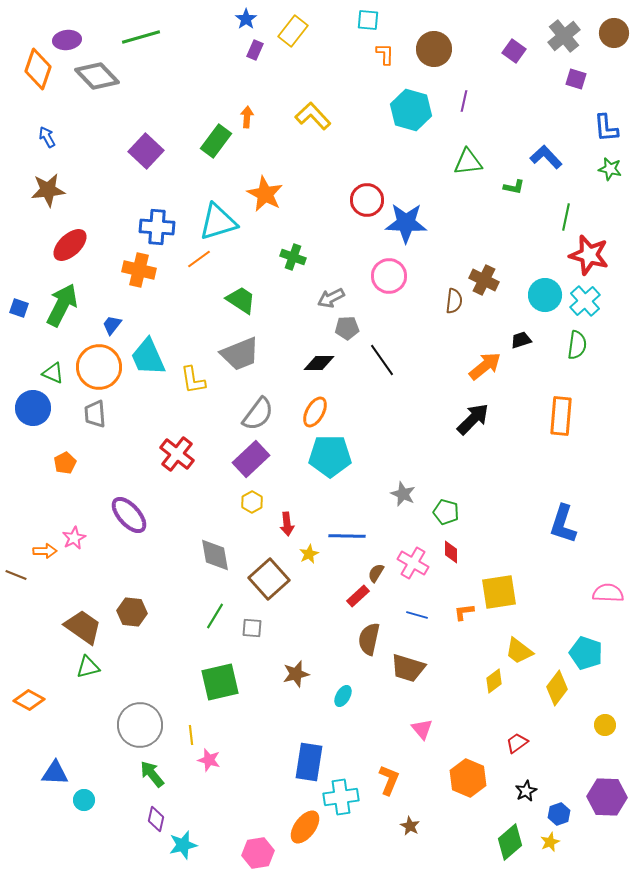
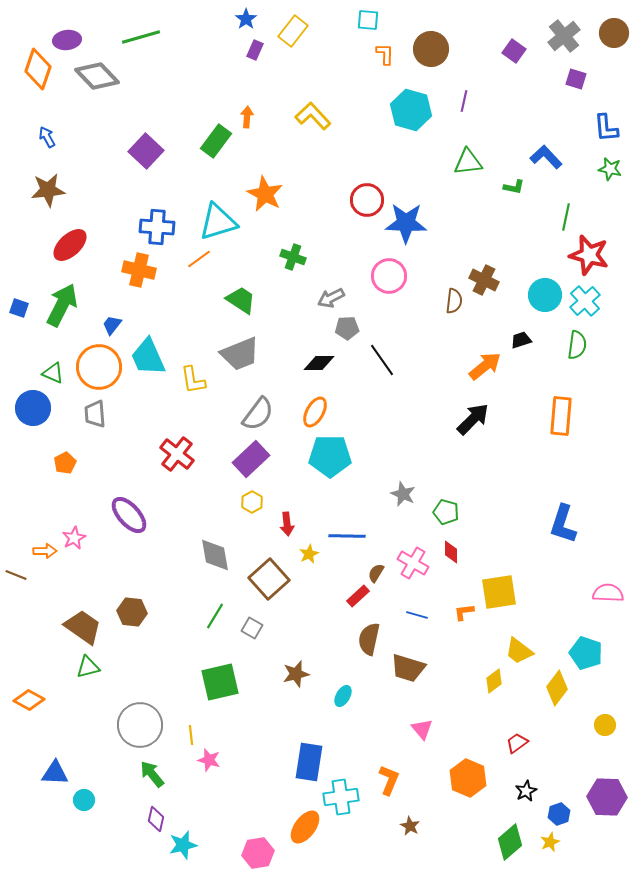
brown circle at (434, 49): moved 3 px left
gray square at (252, 628): rotated 25 degrees clockwise
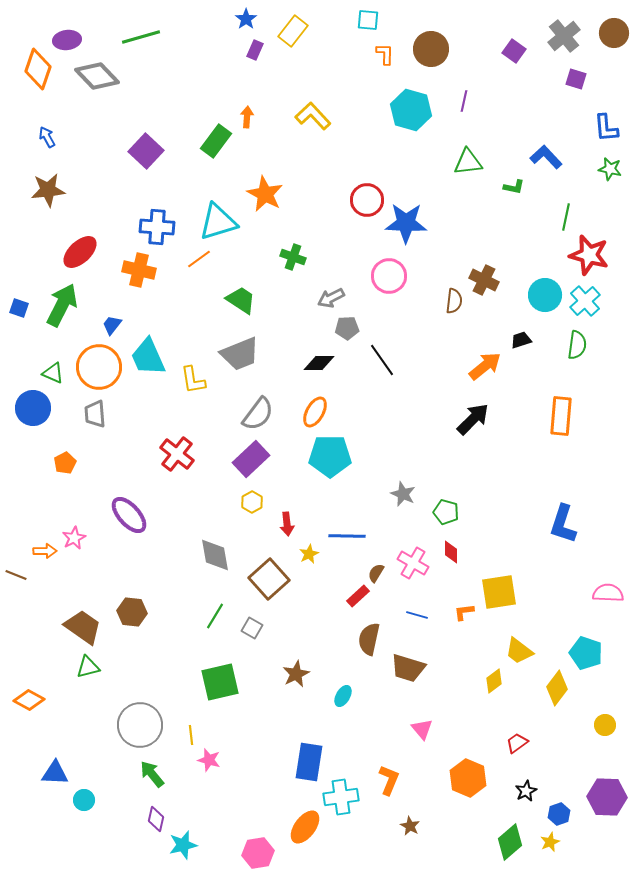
red ellipse at (70, 245): moved 10 px right, 7 px down
brown star at (296, 674): rotated 12 degrees counterclockwise
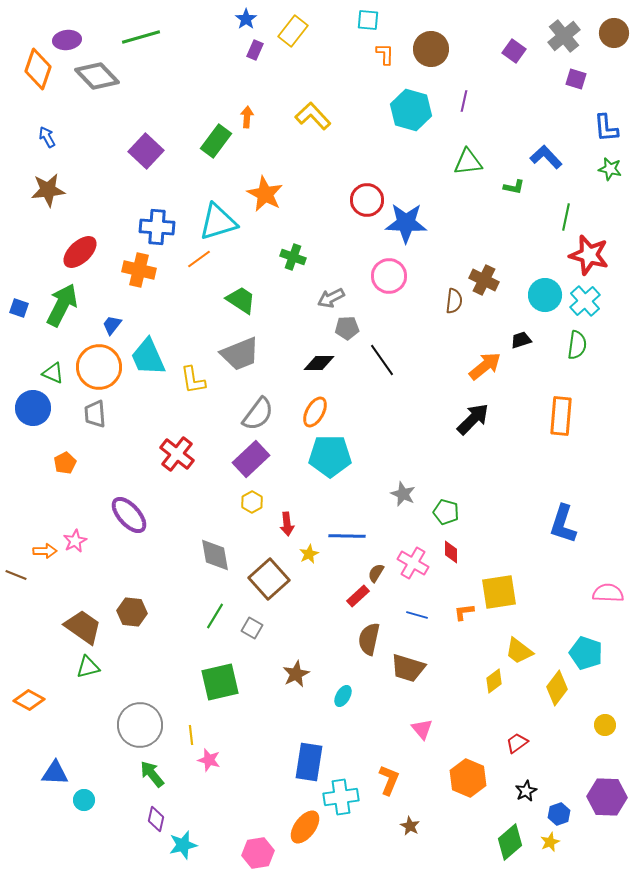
pink star at (74, 538): moved 1 px right, 3 px down
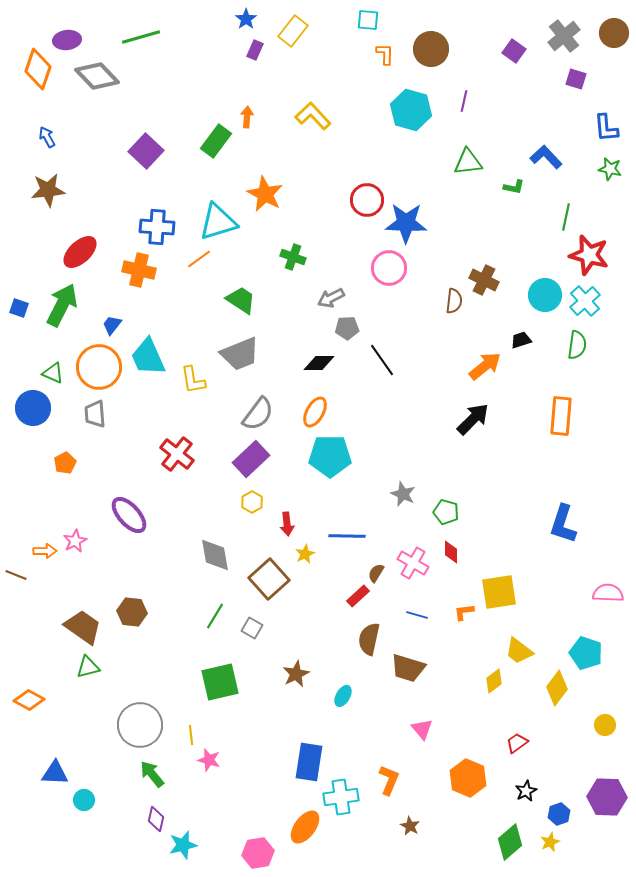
pink circle at (389, 276): moved 8 px up
yellow star at (309, 554): moved 4 px left
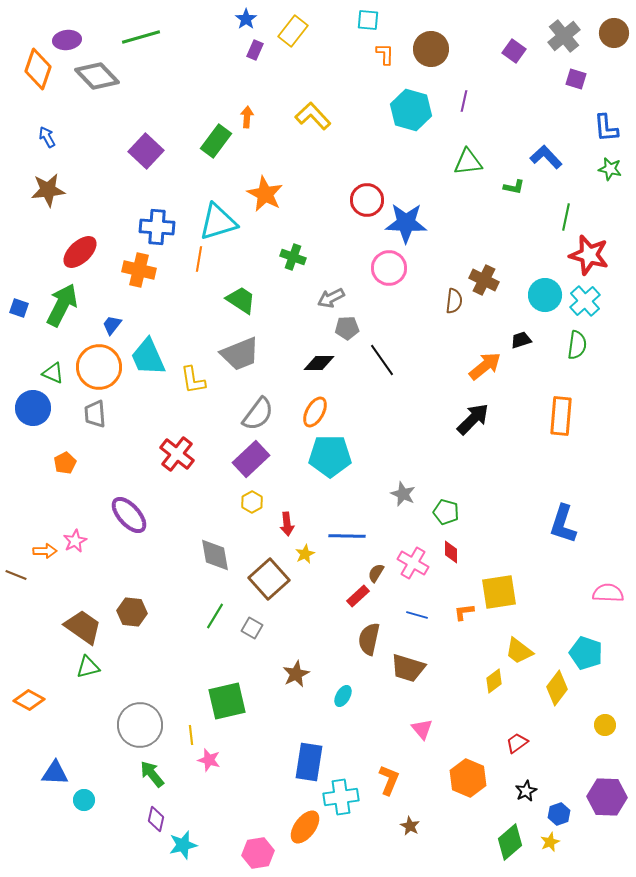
orange line at (199, 259): rotated 45 degrees counterclockwise
green square at (220, 682): moved 7 px right, 19 px down
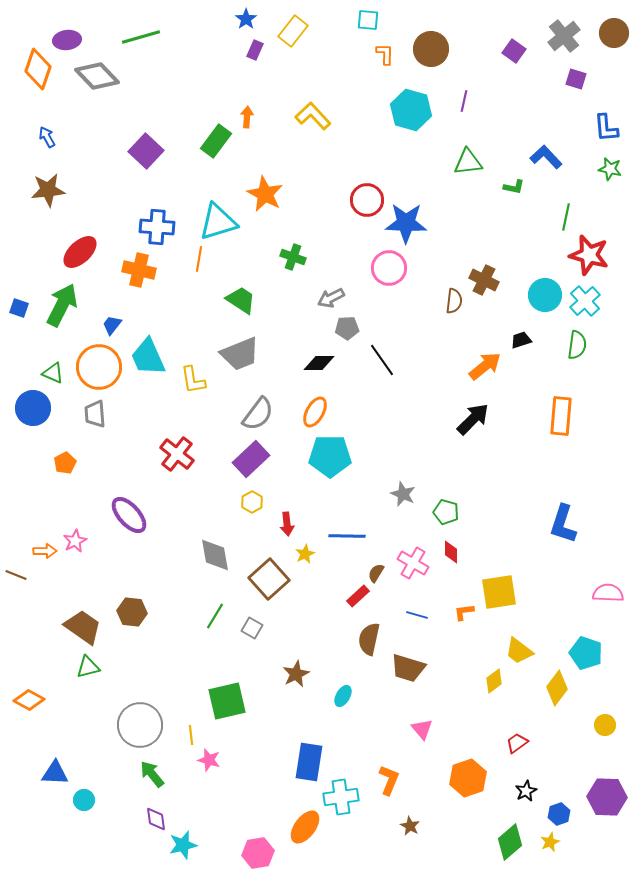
orange hexagon at (468, 778): rotated 18 degrees clockwise
purple diamond at (156, 819): rotated 20 degrees counterclockwise
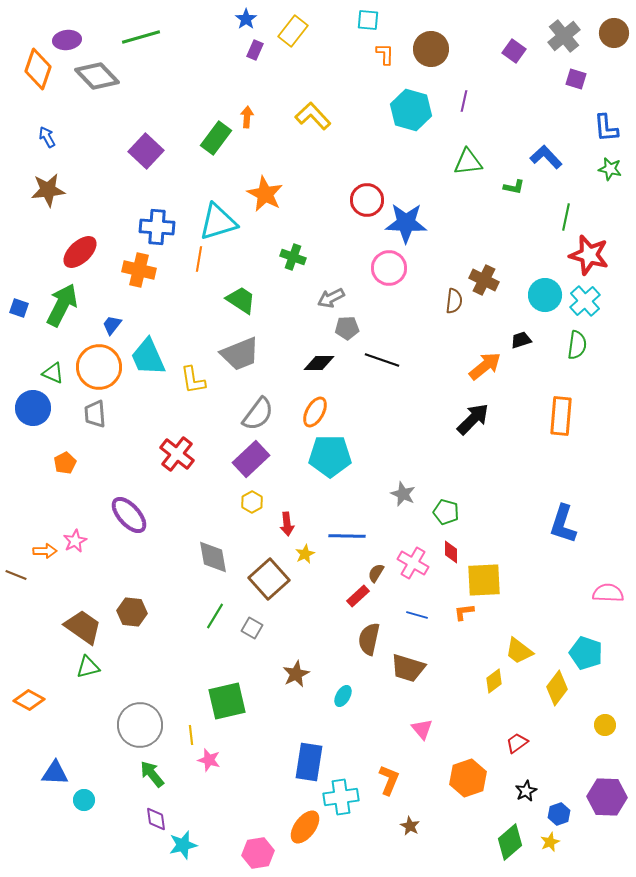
green rectangle at (216, 141): moved 3 px up
black line at (382, 360): rotated 36 degrees counterclockwise
gray diamond at (215, 555): moved 2 px left, 2 px down
yellow square at (499, 592): moved 15 px left, 12 px up; rotated 6 degrees clockwise
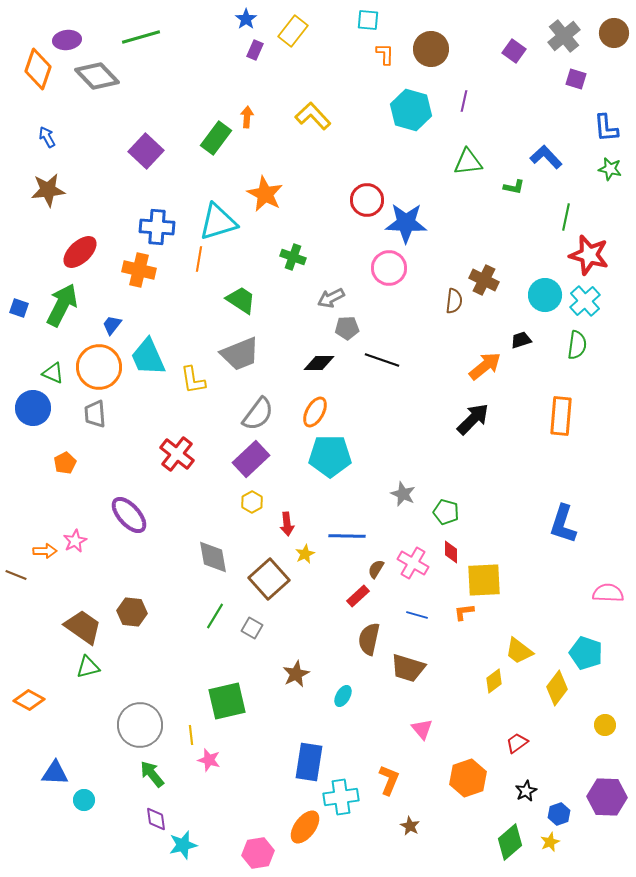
brown semicircle at (376, 573): moved 4 px up
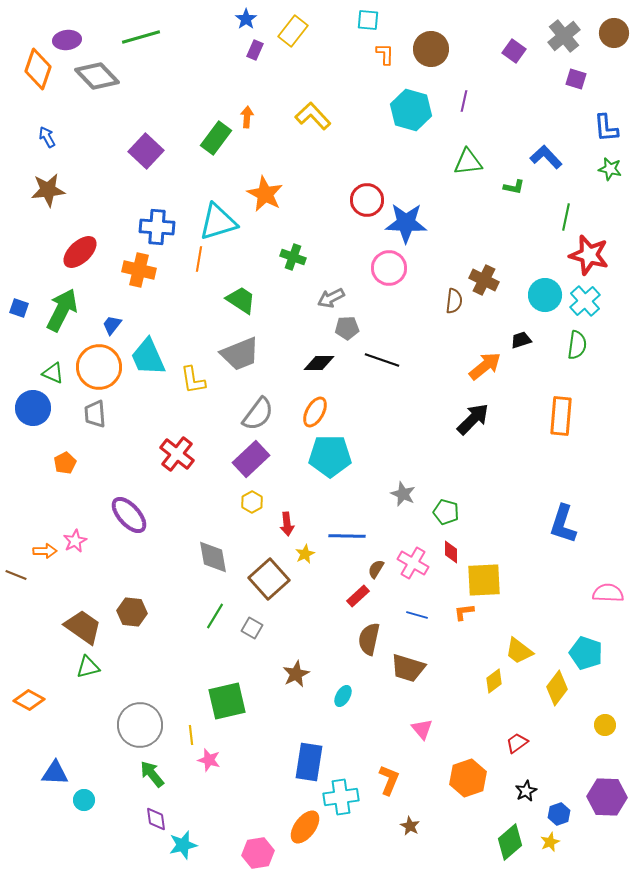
green arrow at (62, 305): moved 5 px down
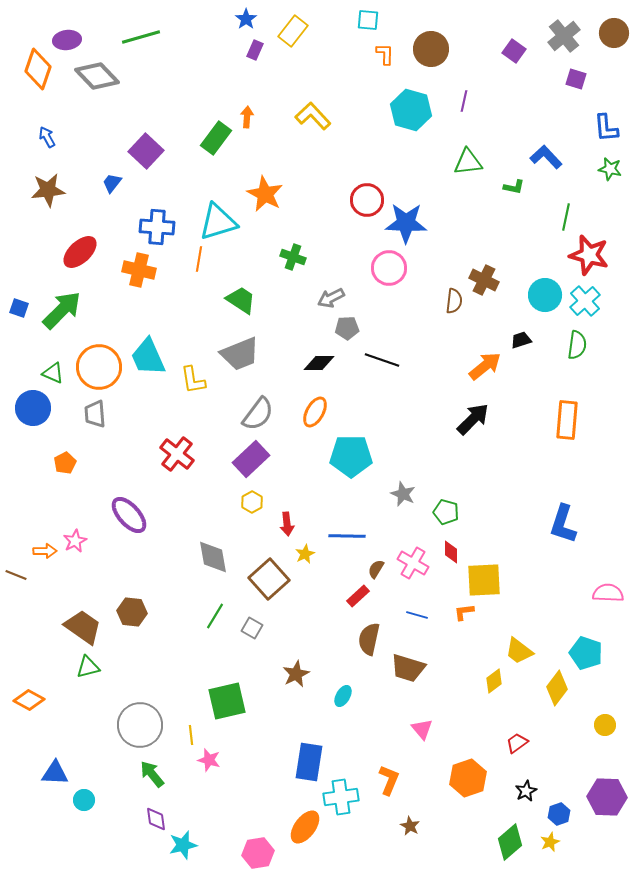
green arrow at (62, 310): rotated 18 degrees clockwise
blue trapezoid at (112, 325): moved 142 px up
orange rectangle at (561, 416): moved 6 px right, 4 px down
cyan pentagon at (330, 456): moved 21 px right
